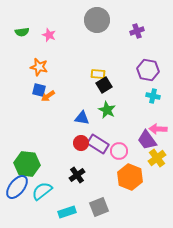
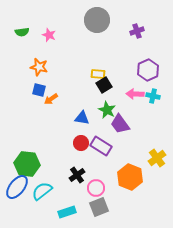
purple hexagon: rotated 25 degrees clockwise
orange arrow: moved 3 px right, 3 px down
pink arrow: moved 23 px left, 35 px up
purple trapezoid: moved 27 px left, 16 px up
purple rectangle: moved 3 px right, 2 px down
pink circle: moved 23 px left, 37 px down
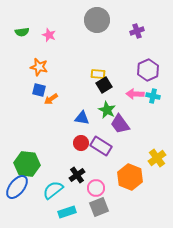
cyan semicircle: moved 11 px right, 1 px up
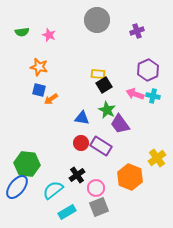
pink arrow: rotated 18 degrees clockwise
cyan rectangle: rotated 12 degrees counterclockwise
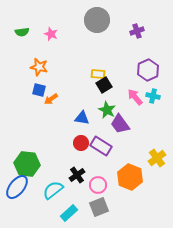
pink star: moved 2 px right, 1 px up
pink arrow: moved 3 px down; rotated 30 degrees clockwise
pink circle: moved 2 px right, 3 px up
cyan rectangle: moved 2 px right, 1 px down; rotated 12 degrees counterclockwise
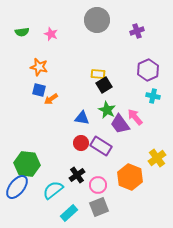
pink arrow: moved 20 px down
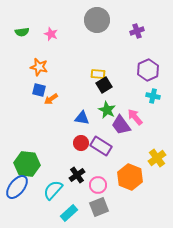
purple trapezoid: moved 1 px right, 1 px down
cyan semicircle: rotated 10 degrees counterclockwise
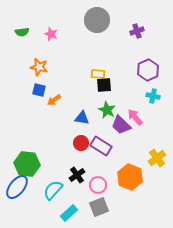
black square: rotated 28 degrees clockwise
orange arrow: moved 3 px right, 1 px down
purple trapezoid: rotated 10 degrees counterclockwise
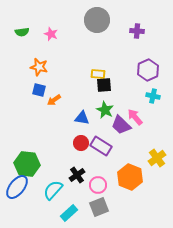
purple cross: rotated 24 degrees clockwise
green star: moved 2 px left
